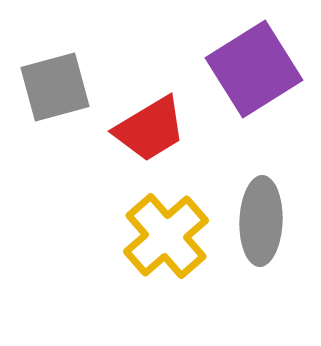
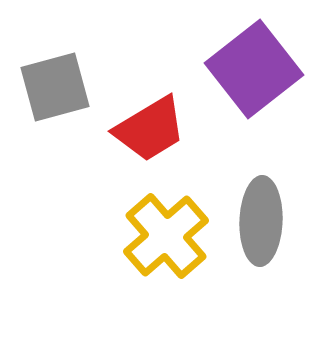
purple square: rotated 6 degrees counterclockwise
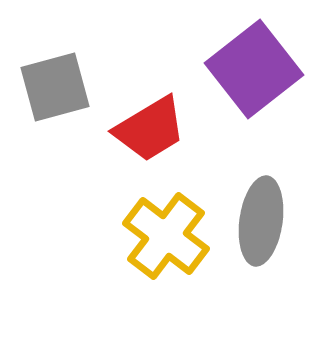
gray ellipse: rotated 6 degrees clockwise
yellow cross: rotated 12 degrees counterclockwise
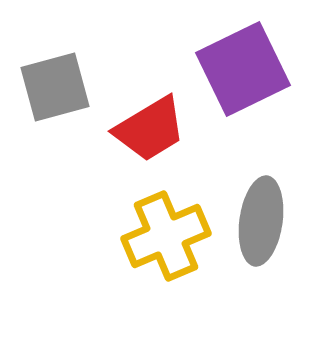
purple square: moved 11 px left; rotated 12 degrees clockwise
yellow cross: rotated 30 degrees clockwise
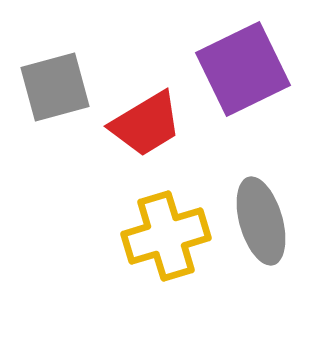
red trapezoid: moved 4 px left, 5 px up
gray ellipse: rotated 24 degrees counterclockwise
yellow cross: rotated 6 degrees clockwise
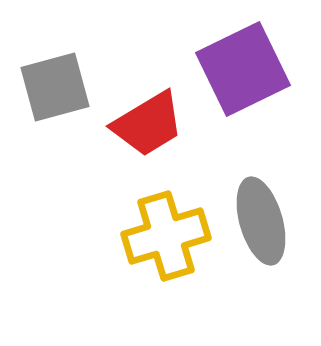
red trapezoid: moved 2 px right
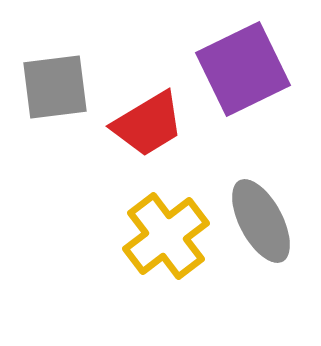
gray square: rotated 8 degrees clockwise
gray ellipse: rotated 12 degrees counterclockwise
yellow cross: rotated 20 degrees counterclockwise
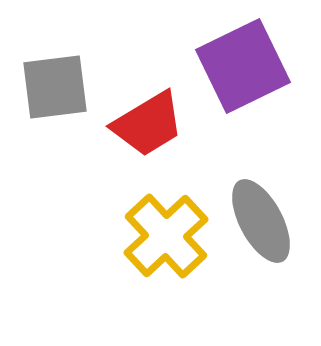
purple square: moved 3 px up
yellow cross: rotated 6 degrees counterclockwise
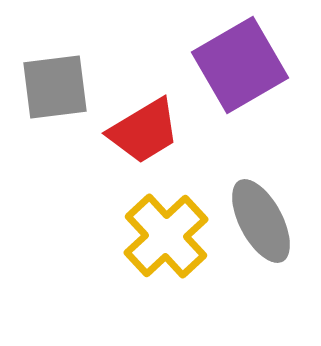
purple square: moved 3 px left, 1 px up; rotated 4 degrees counterclockwise
red trapezoid: moved 4 px left, 7 px down
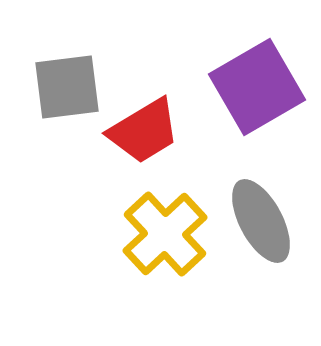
purple square: moved 17 px right, 22 px down
gray square: moved 12 px right
yellow cross: moved 1 px left, 2 px up
